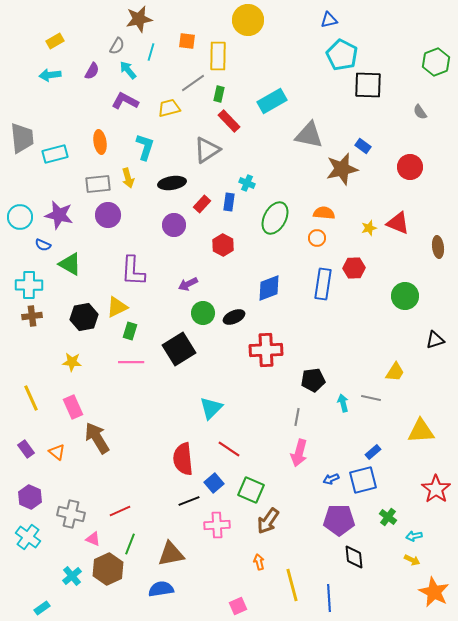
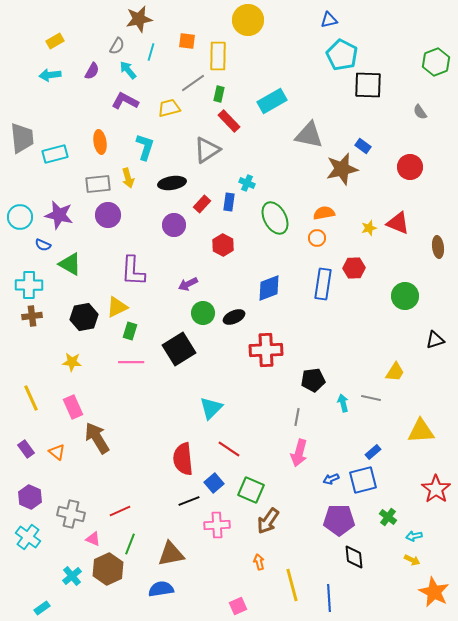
orange semicircle at (324, 213): rotated 15 degrees counterclockwise
green ellipse at (275, 218): rotated 56 degrees counterclockwise
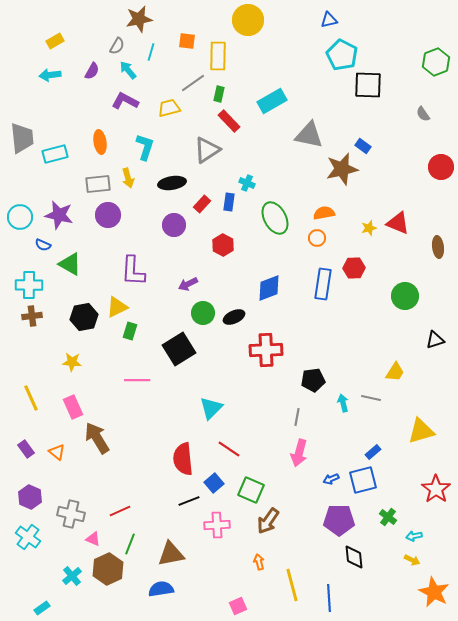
gray semicircle at (420, 112): moved 3 px right, 2 px down
red circle at (410, 167): moved 31 px right
pink line at (131, 362): moved 6 px right, 18 px down
yellow triangle at (421, 431): rotated 12 degrees counterclockwise
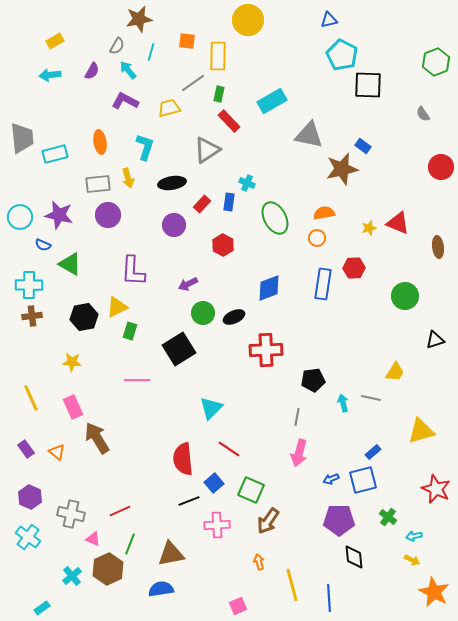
red star at (436, 489): rotated 12 degrees counterclockwise
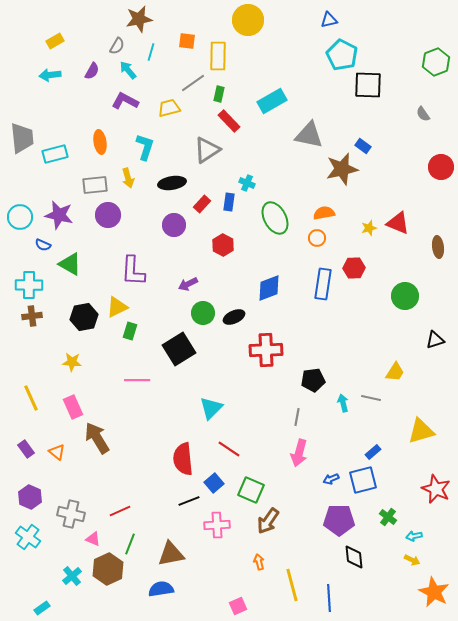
gray rectangle at (98, 184): moved 3 px left, 1 px down
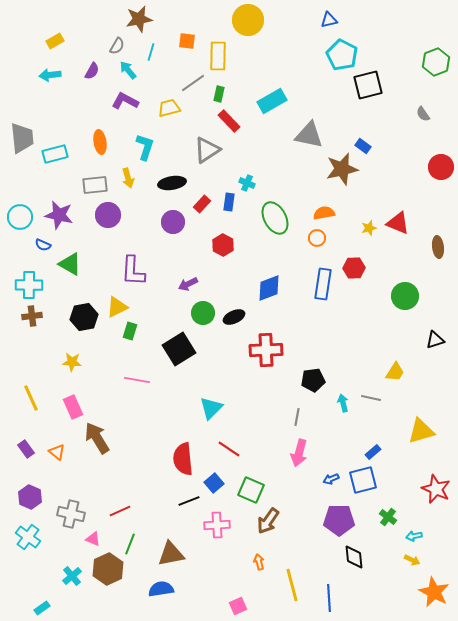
black square at (368, 85): rotated 16 degrees counterclockwise
purple circle at (174, 225): moved 1 px left, 3 px up
pink line at (137, 380): rotated 10 degrees clockwise
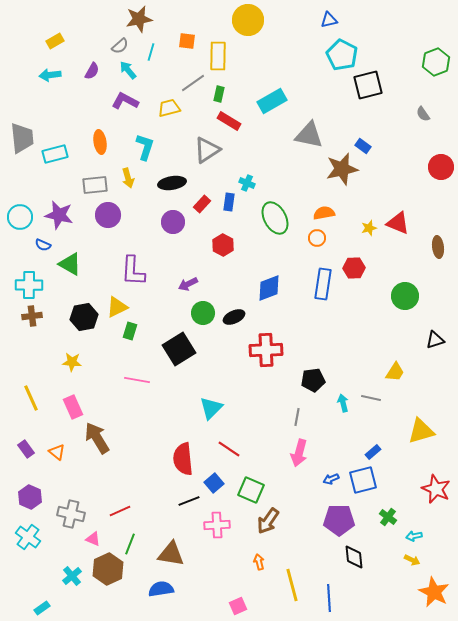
gray semicircle at (117, 46): moved 3 px right; rotated 18 degrees clockwise
red rectangle at (229, 121): rotated 15 degrees counterclockwise
brown triangle at (171, 554): rotated 20 degrees clockwise
